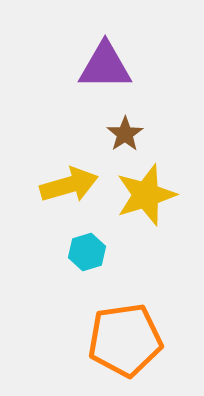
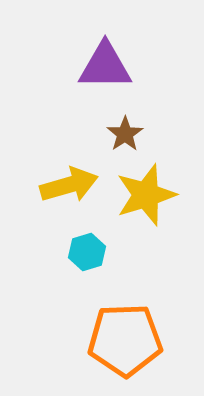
orange pentagon: rotated 6 degrees clockwise
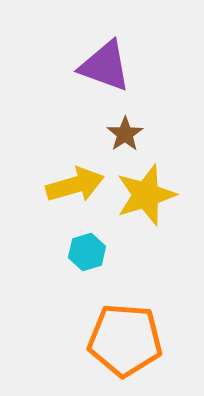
purple triangle: rotated 20 degrees clockwise
yellow arrow: moved 6 px right
orange pentagon: rotated 6 degrees clockwise
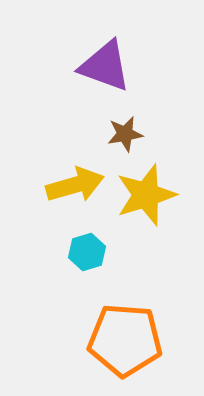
brown star: rotated 24 degrees clockwise
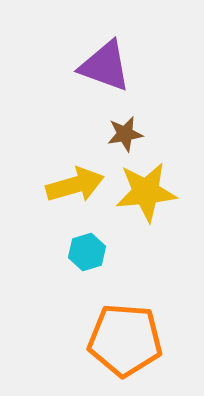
yellow star: moved 3 px up; rotated 12 degrees clockwise
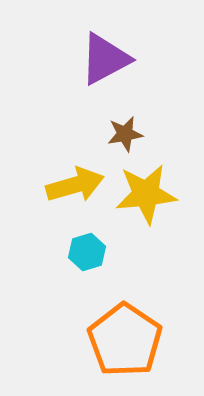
purple triangle: moved 7 px up; rotated 48 degrees counterclockwise
yellow star: moved 2 px down
orange pentagon: rotated 30 degrees clockwise
